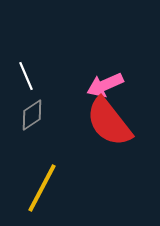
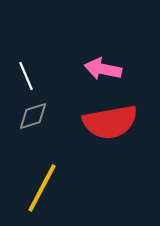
pink arrow: moved 2 px left, 16 px up; rotated 36 degrees clockwise
gray diamond: moved 1 px right, 1 px down; rotated 16 degrees clockwise
red semicircle: moved 1 px right; rotated 62 degrees counterclockwise
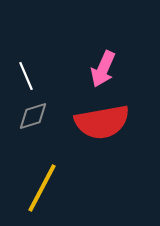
pink arrow: rotated 78 degrees counterclockwise
red semicircle: moved 8 px left
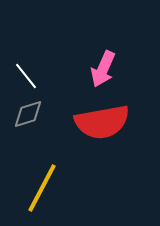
white line: rotated 16 degrees counterclockwise
gray diamond: moved 5 px left, 2 px up
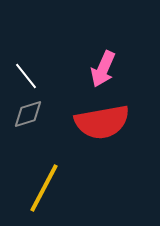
yellow line: moved 2 px right
